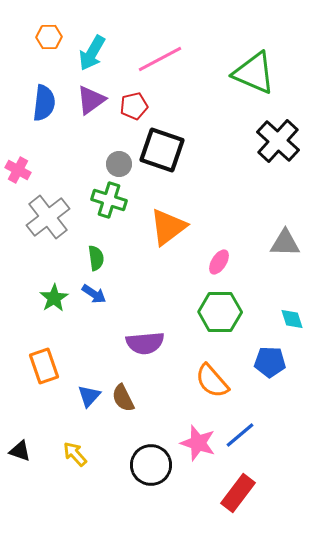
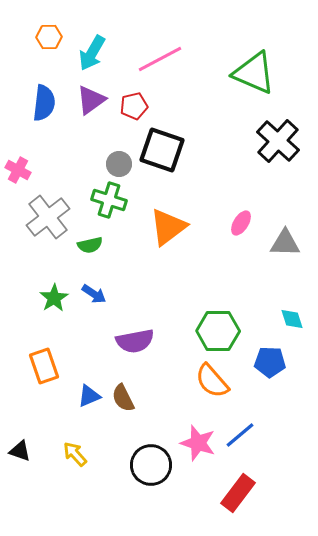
green semicircle: moved 6 px left, 13 px up; rotated 85 degrees clockwise
pink ellipse: moved 22 px right, 39 px up
green hexagon: moved 2 px left, 19 px down
purple semicircle: moved 10 px left, 2 px up; rotated 6 degrees counterclockwise
blue triangle: rotated 25 degrees clockwise
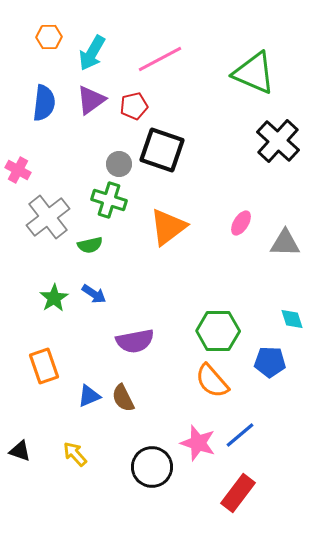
black circle: moved 1 px right, 2 px down
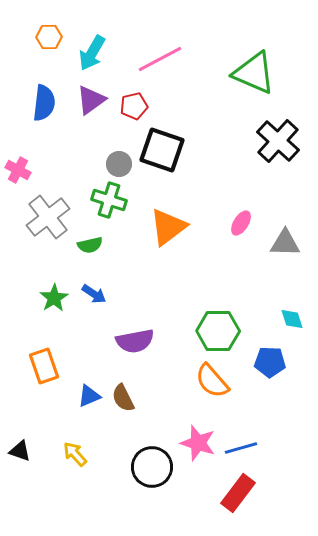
blue line: moved 1 px right, 13 px down; rotated 24 degrees clockwise
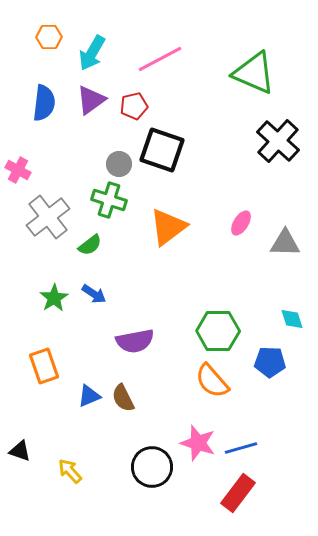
green semicircle: rotated 25 degrees counterclockwise
yellow arrow: moved 5 px left, 17 px down
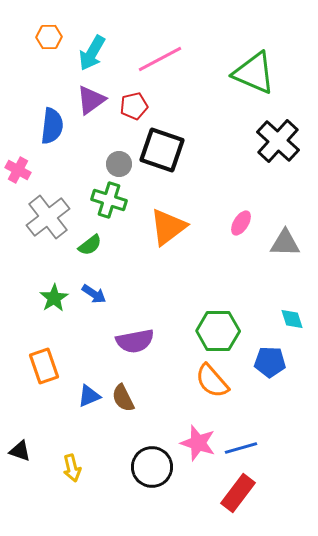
blue semicircle: moved 8 px right, 23 px down
yellow arrow: moved 2 px right, 3 px up; rotated 152 degrees counterclockwise
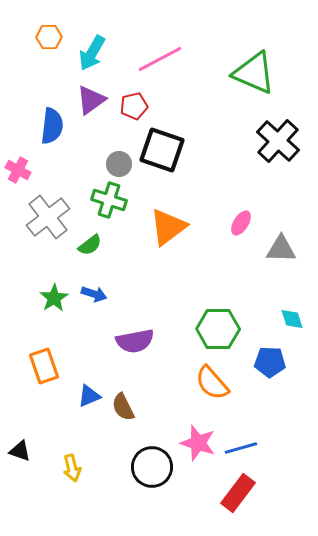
gray triangle: moved 4 px left, 6 px down
blue arrow: rotated 15 degrees counterclockwise
green hexagon: moved 2 px up
orange semicircle: moved 2 px down
brown semicircle: moved 9 px down
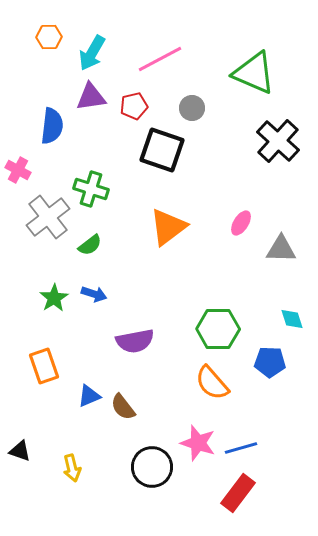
purple triangle: moved 3 px up; rotated 28 degrees clockwise
gray circle: moved 73 px right, 56 px up
green cross: moved 18 px left, 11 px up
brown semicircle: rotated 12 degrees counterclockwise
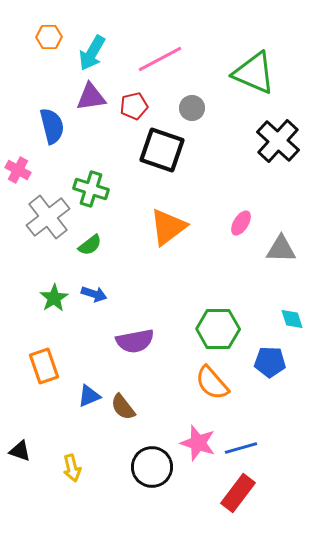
blue semicircle: rotated 21 degrees counterclockwise
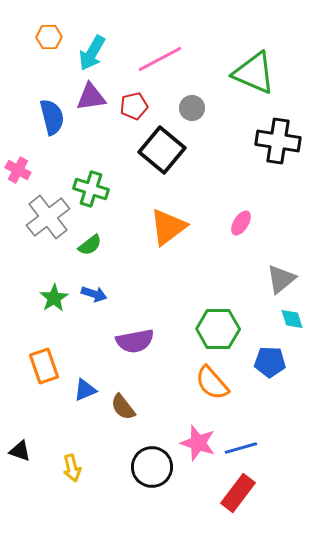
blue semicircle: moved 9 px up
black cross: rotated 33 degrees counterclockwise
black square: rotated 21 degrees clockwise
gray triangle: moved 30 px down; rotated 40 degrees counterclockwise
blue triangle: moved 4 px left, 6 px up
